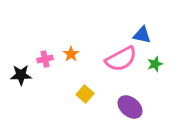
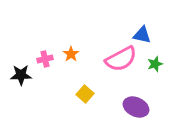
purple ellipse: moved 6 px right; rotated 15 degrees counterclockwise
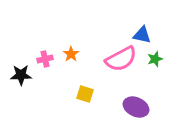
green star: moved 5 px up
yellow square: rotated 24 degrees counterclockwise
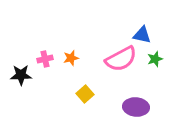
orange star: moved 4 px down; rotated 21 degrees clockwise
yellow square: rotated 30 degrees clockwise
purple ellipse: rotated 20 degrees counterclockwise
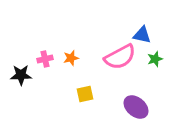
pink semicircle: moved 1 px left, 2 px up
yellow square: rotated 30 degrees clockwise
purple ellipse: rotated 35 degrees clockwise
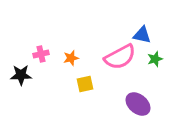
pink cross: moved 4 px left, 5 px up
yellow square: moved 10 px up
purple ellipse: moved 2 px right, 3 px up
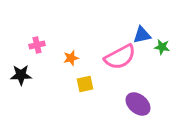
blue triangle: rotated 24 degrees counterclockwise
pink cross: moved 4 px left, 9 px up
green star: moved 7 px right, 12 px up; rotated 28 degrees clockwise
